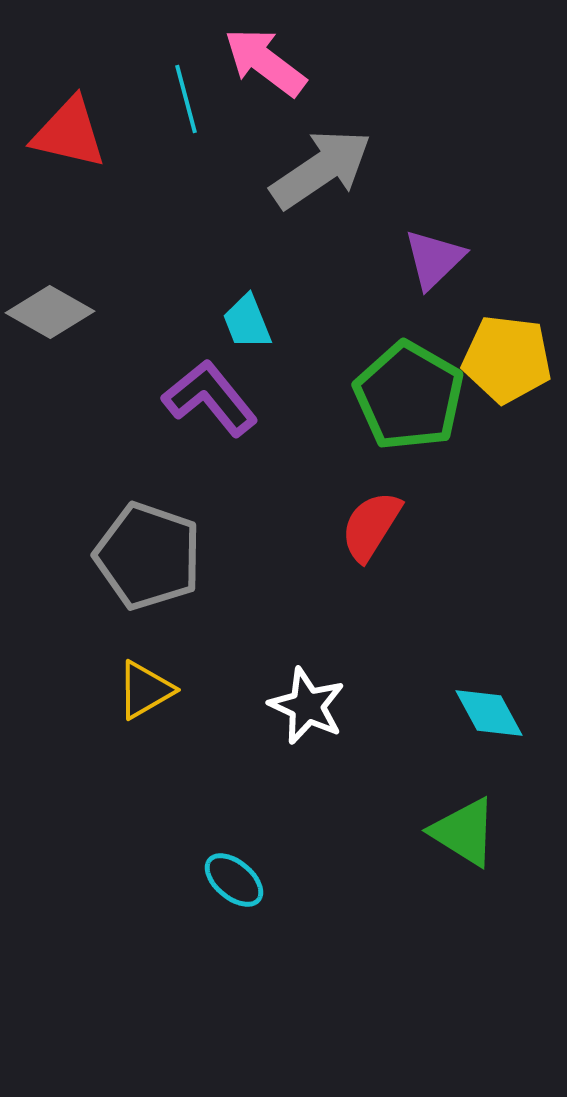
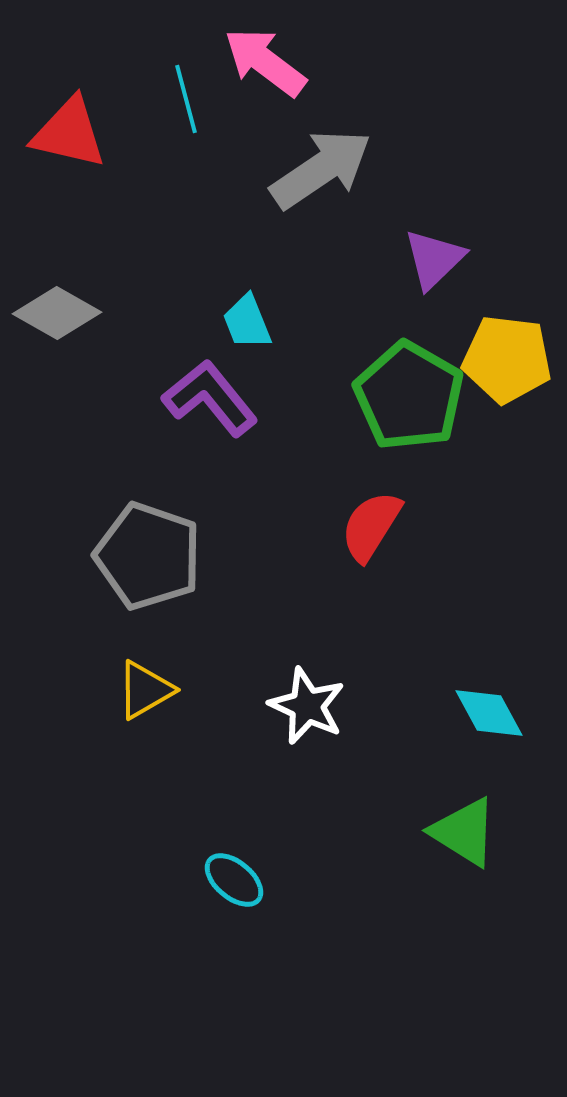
gray diamond: moved 7 px right, 1 px down
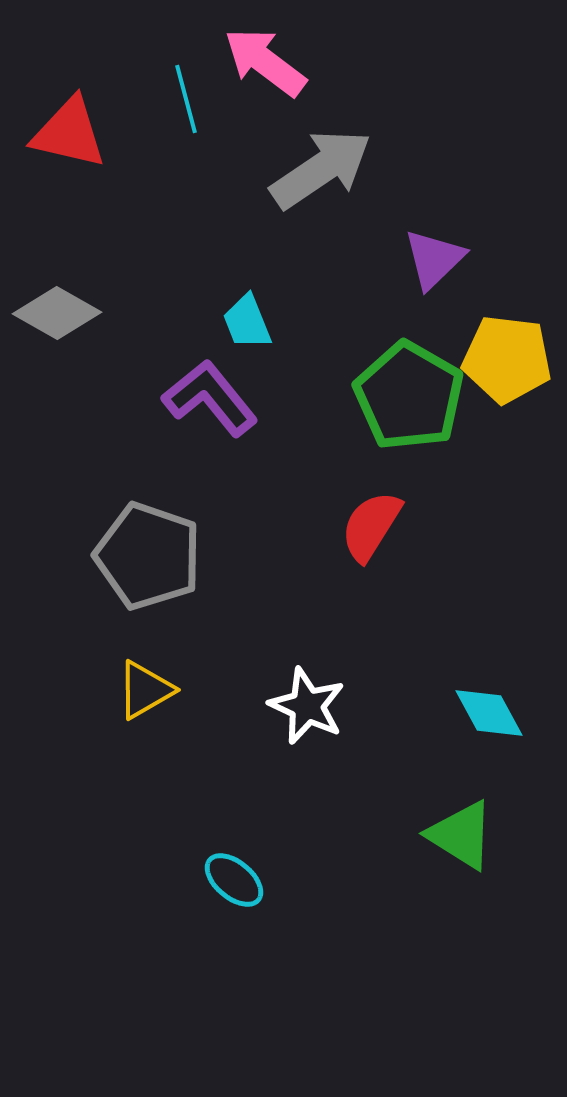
green triangle: moved 3 px left, 3 px down
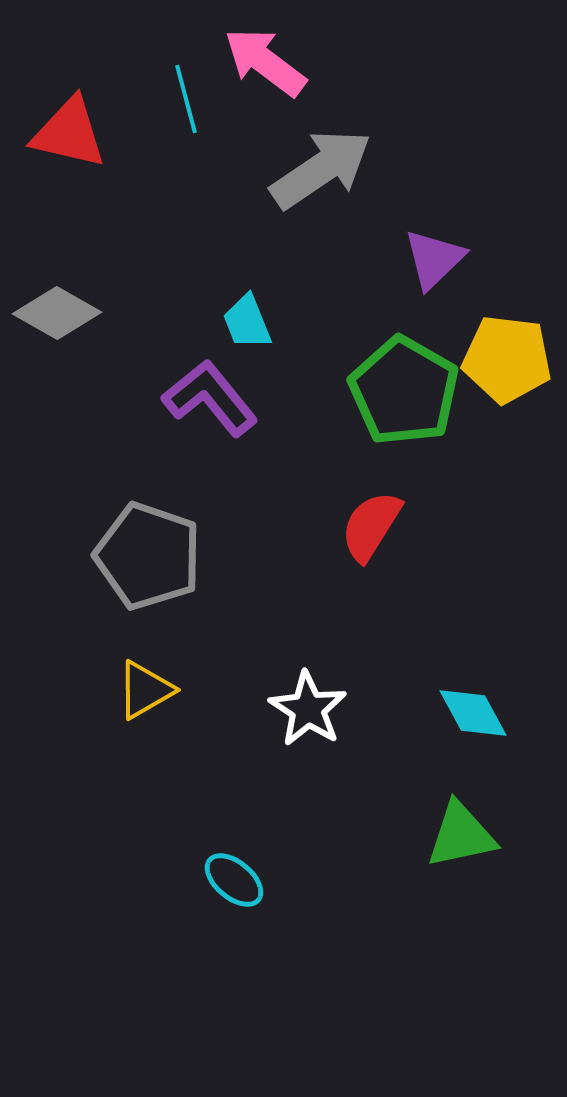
green pentagon: moved 5 px left, 5 px up
white star: moved 1 px right, 3 px down; rotated 8 degrees clockwise
cyan diamond: moved 16 px left
green triangle: rotated 44 degrees counterclockwise
